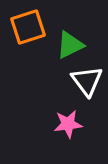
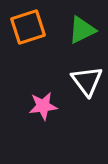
green triangle: moved 12 px right, 15 px up
pink star: moved 25 px left, 18 px up
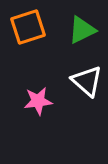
white triangle: rotated 12 degrees counterclockwise
pink star: moved 5 px left, 5 px up
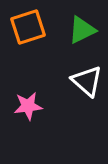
pink star: moved 10 px left, 5 px down
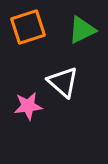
white triangle: moved 24 px left, 1 px down
